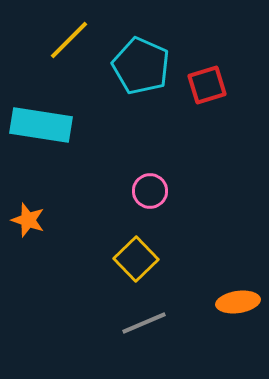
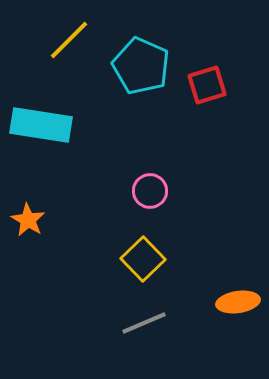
orange star: rotated 12 degrees clockwise
yellow square: moved 7 px right
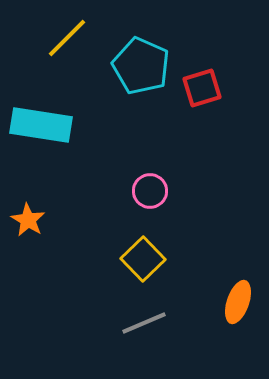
yellow line: moved 2 px left, 2 px up
red square: moved 5 px left, 3 px down
orange ellipse: rotated 63 degrees counterclockwise
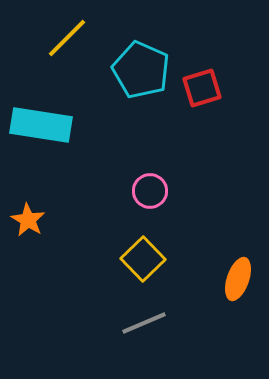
cyan pentagon: moved 4 px down
orange ellipse: moved 23 px up
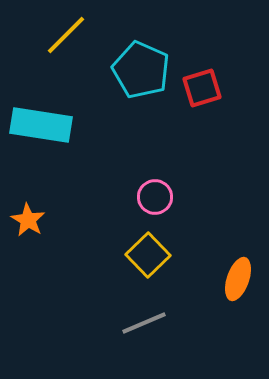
yellow line: moved 1 px left, 3 px up
pink circle: moved 5 px right, 6 px down
yellow square: moved 5 px right, 4 px up
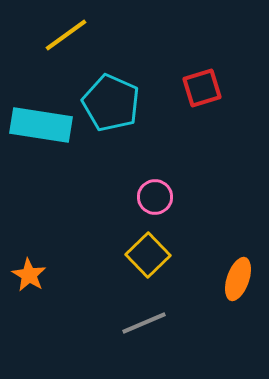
yellow line: rotated 9 degrees clockwise
cyan pentagon: moved 30 px left, 33 px down
orange star: moved 1 px right, 55 px down
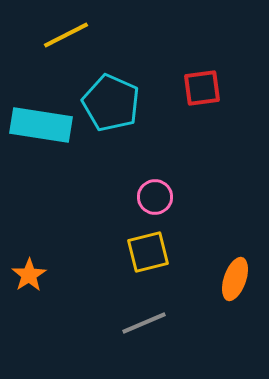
yellow line: rotated 9 degrees clockwise
red square: rotated 9 degrees clockwise
yellow square: moved 3 px up; rotated 30 degrees clockwise
orange star: rotated 8 degrees clockwise
orange ellipse: moved 3 px left
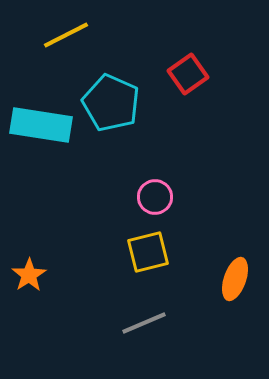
red square: moved 14 px left, 14 px up; rotated 27 degrees counterclockwise
